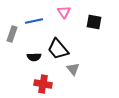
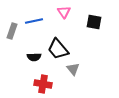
gray rectangle: moved 3 px up
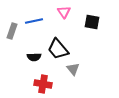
black square: moved 2 px left
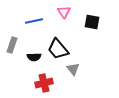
gray rectangle: moved 14 px down
red cross: moved 1 px right, 1 px up; rotated 24 degrees counterclockwise
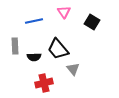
black square: rotated 21 degrees clockwise
gray rectangle: moved 3 px right, 1 px down; rotated 21 degrees counterclockwise
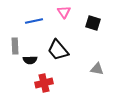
black square: moved 1 px right, 1 px down; rotated 14 degrees counterclockwise
black trapezoid: moved 1 px down
black semicircle: moved 4 px left, 3 px down
gray triangle: moved 24 px right; rotated 40 degrees counterclockwise
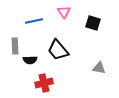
gray triangle: moved 2 px right, 1 px up
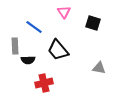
blue line: moved 6 px down; rotated 48 degrees clockwise
black semicircle: moved 2 px left
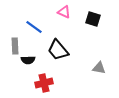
pink triangle: rotated 32 degrees counterclockwise
black square: moved 4 px up
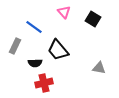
pink triangle: rotated 24 degrees clockwise
black square: rotated 14 degrees clockwise
gray rectangle: rotated 28 degrees clockwise
black semicircle: moved 7 px right, 3 px down
